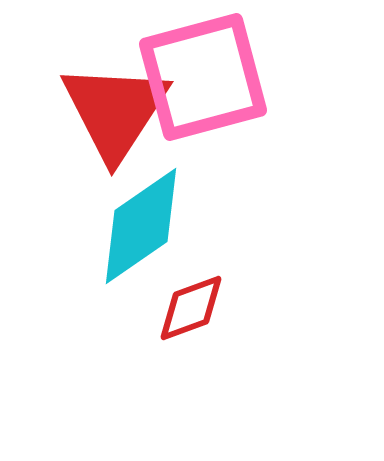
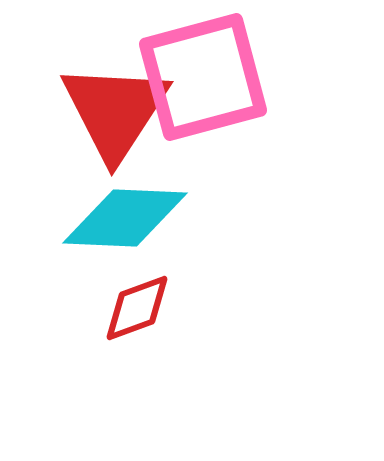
cyan diamond: moved 16 px left, 8 px up; rotated 37 degrees clockwise
red diamond: moved 54 px left
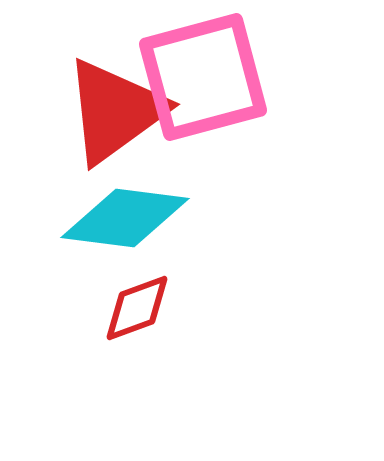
red triangle: rotated 21 degrees clockwise
cyan diamond: rotated 5 degrees clockwise
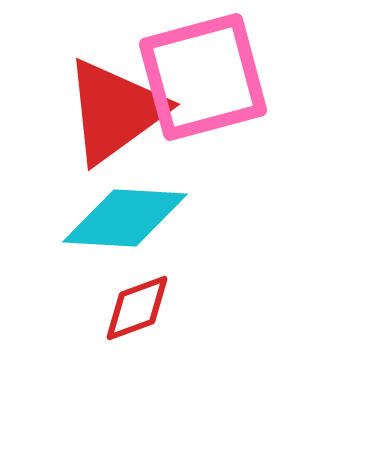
cyan diamond: rotated 4 degrees counterclockwise
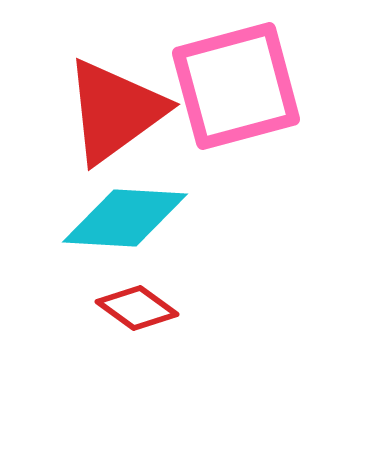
pink square: moved 33 px right, 9 px down
red diamond: rotated 56 degrees clockwise
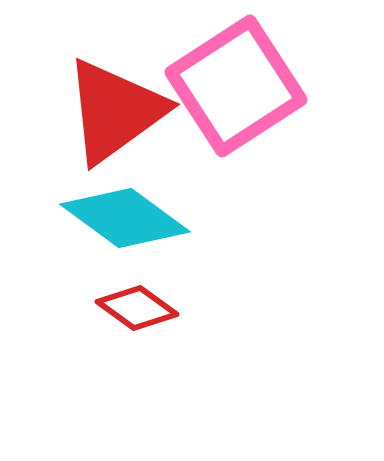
pink square: rotated 18 degrees counterclockwise
cyan diamond: rotated 33 degrees clockwise
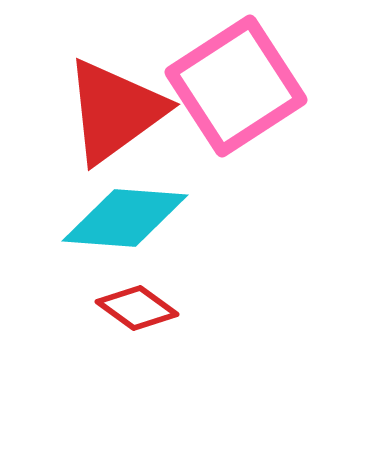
cyan diamond: rotated 32 degrees counterclockwise
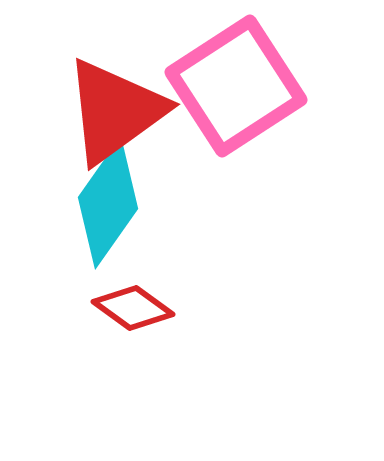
cyan diamond: moved 17 px left, 15 px up; rotated 59 degrees counterclockwise
red diamond: moved 4 px left
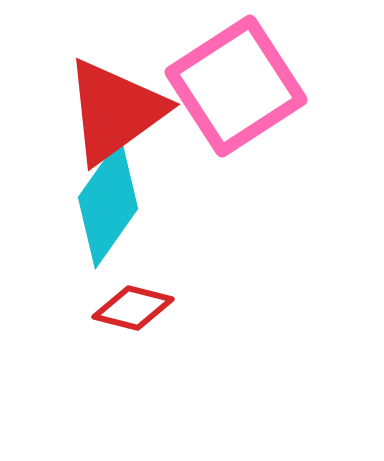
red diamond: rotated 22 degrees counterclockwise
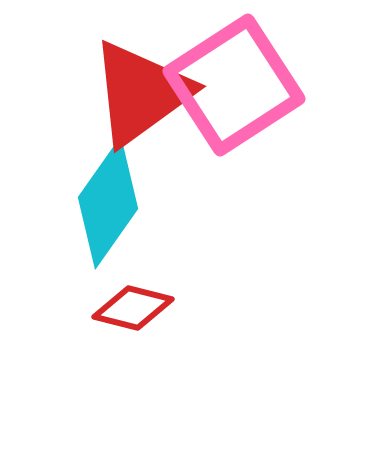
pink square: moved 2 px left, 1 px up
red triangle: moved 26 px right, 18 px up
